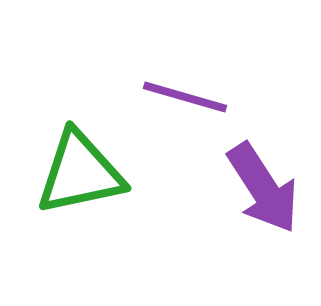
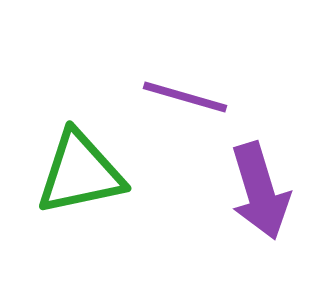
purple arrow: moved 3 px left, 3 px down; rotated 16 degrees clockwise
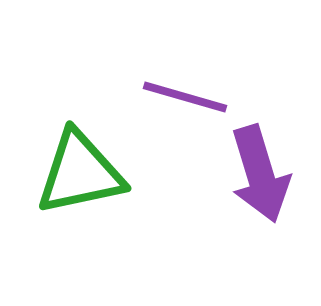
purple arrow: moved 17 px up
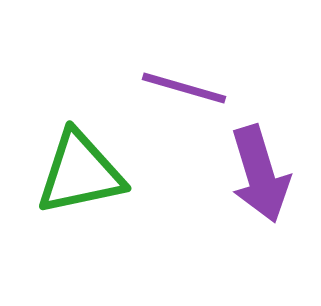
purple line: moved 1 px left, 9 px up
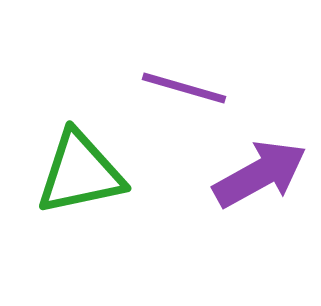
purple arrow: rotated 102 degrees counterclockwise
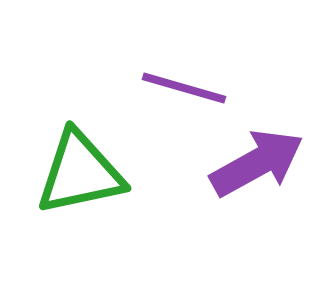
purple arrow: moved 3 px left, 11 px up
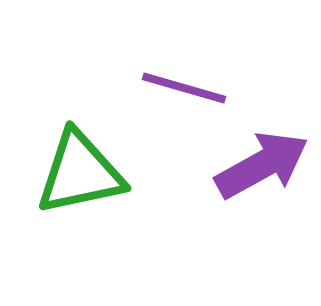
purple arrow: moved 5 px right, 2 px down
